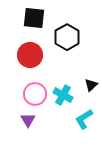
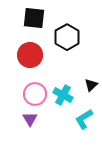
purple triangle: moved 2 px right, 1 px up
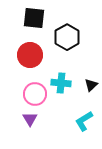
cyan cross: moved 2 px left, 12 px up; rotated 24 degrees counterclockwise
cyan L-shape: moved 2 px down
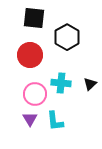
black triangle: moved 1 px left, 1 px up
cyan L-shape: moved 29 px left; rotated 65 degrees counterclockwise
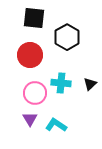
pink circle: moved 1 px up
cyan L-shape: moved 1 px right, 4 px down; rotated 130 degrees clockwise
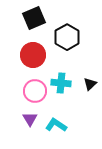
black square: rotated 30 degrees counterclockwise
red circle: moved 3 px right
pink circle: moved 2 px up
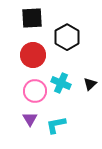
black square: moved 2 px left; rotated 20 degrees clockwise
cyan cross: rotated 18 degrees clockwise
cyan L-shape: rotated 45 degrees counterclockwise
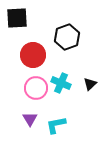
black square: moved 15 px left
black hexagon: rotated 10 degrees clockwise
pink circle: moved 1 px right, 3 px up
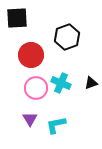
red circle: moved 2 px left
black triangle: moved 1 px right, 1 px up; rotated 24 degrees clockwise
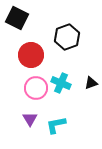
black square: rotated 30 degrees clockwise
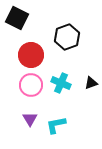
pink circle: moved 5 px left, 3 px up
